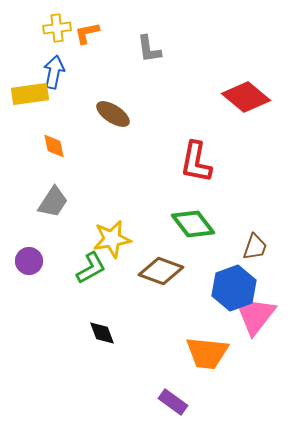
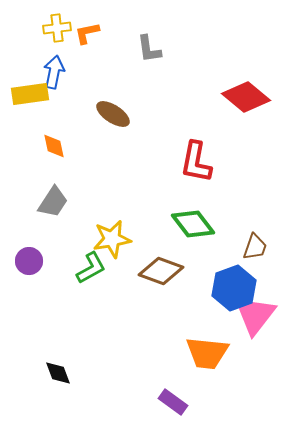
black diamond: moved 44 px left, 40 px down
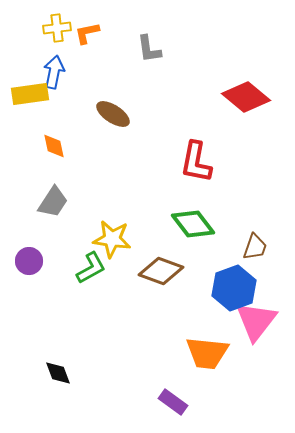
yellow star: rotated 18 degrees clockwise
pink triangle: moved 1 px right, 6 px down
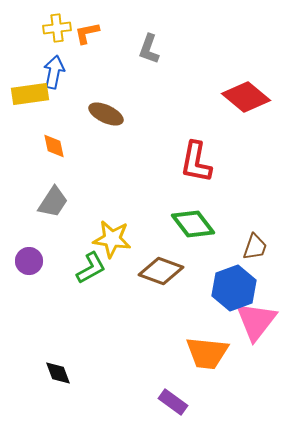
gray L-shape: rotated 28 degrees clockwise
brown ellipse: moved 7 px left; rotated 8 degrees counterclockwise
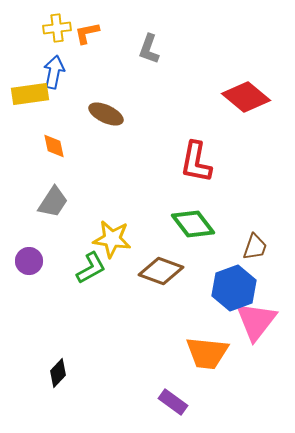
black diamond: rotated 64 degrees clockwise
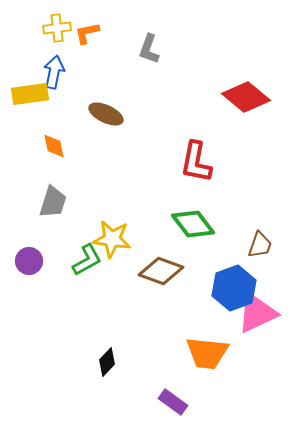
gray trapezoid: rotated 16 degrees counterclockwise
brown trapezoid: moved 5 px right, 2 px up
green L-shape: moved 4 px left, 8 px up
pink triangle: moved 1 px right, 8 px up; rotated 27 degrees clockwise
black diamond: moved 49 px right, 11 px up
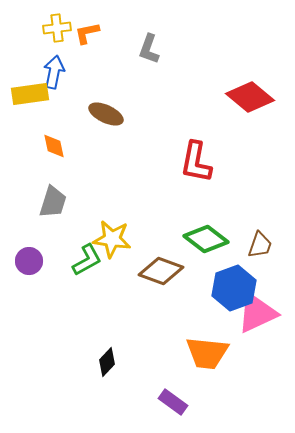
red diamond: moved 4 px right
green diamond: moved 13 px right, 15 px down; rotated 15 degrees counterclockwise
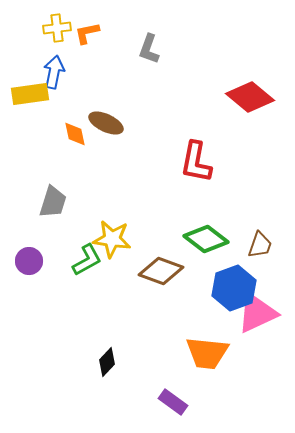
brown ellipse: moved 9 px down
orange diamond: moved 21 px right, 12 px up
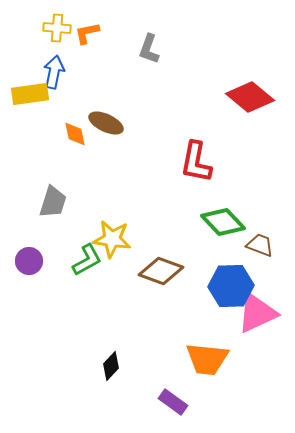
yellow cross: rotated 12 degrees clockwise
green diamond: moved 17 px right, 17 px up; rotated 9 degrees clockwise
brown trapezoid: rotated 88 degrees counterclockwise
blue hexagon: moved 3 px left, 2 px up; rotated 18 degrees clockwise
orange trapezoid: moved 6 px down
black diamond: moved 4 px right, 4 px down
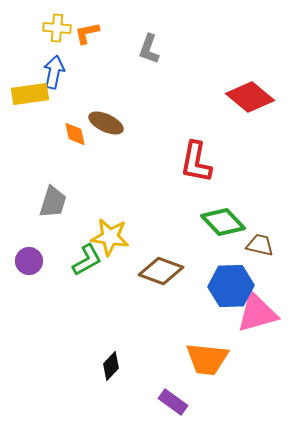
yellow star: moved 2 px left, 2 px up
brown trapezoid: rotated 8 degrees counterclockwise
pink triangle: rotated 9 degrees clockwise
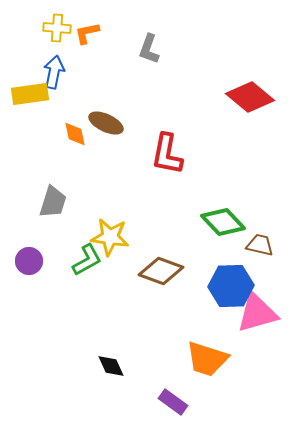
red L-shape: moved 29 px left, 8 px up
orange trapezoid: rotated 12 degrees clockwise
black diamond: rotated 68 degrees counterclockwise
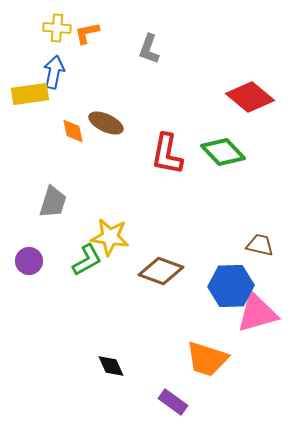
orange diamond: moved 2 px left, 3 px up
green diamond: moved 70 px up
